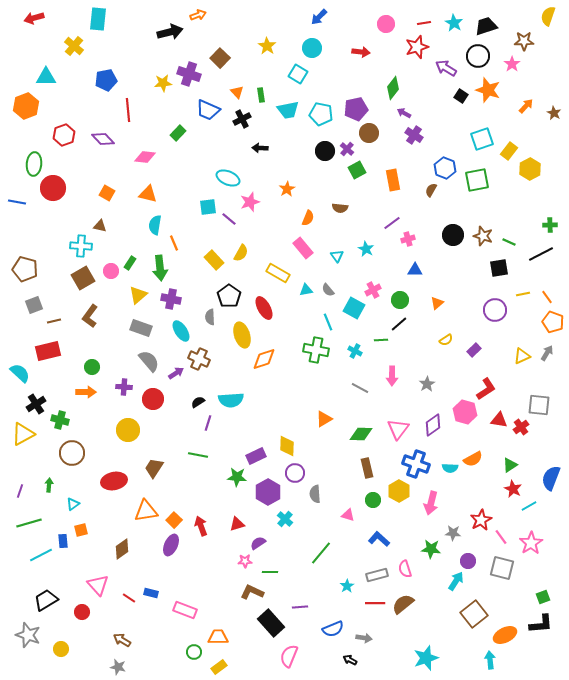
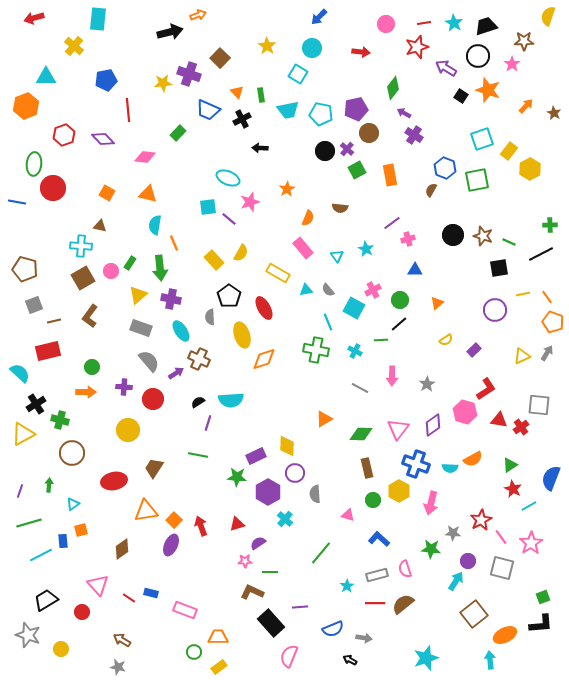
orange rectangle at (393, 180): moved 3 px left, 5 px up
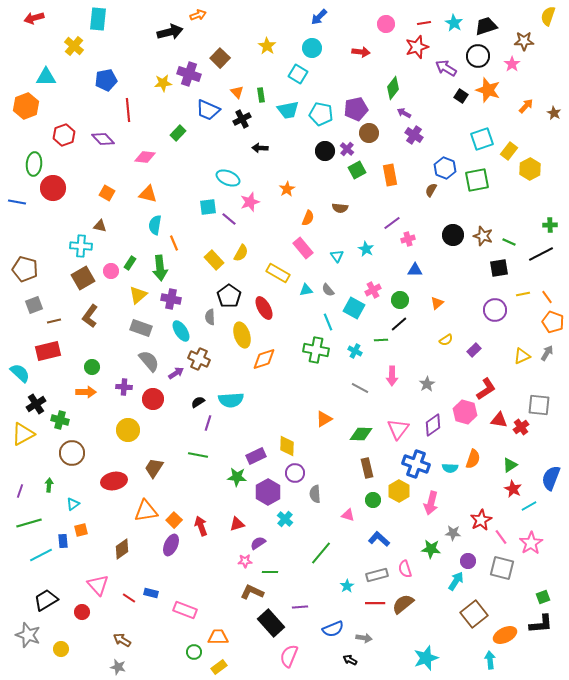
orange semicircle at (473, 459): rotated 42 degrees counterclockwise
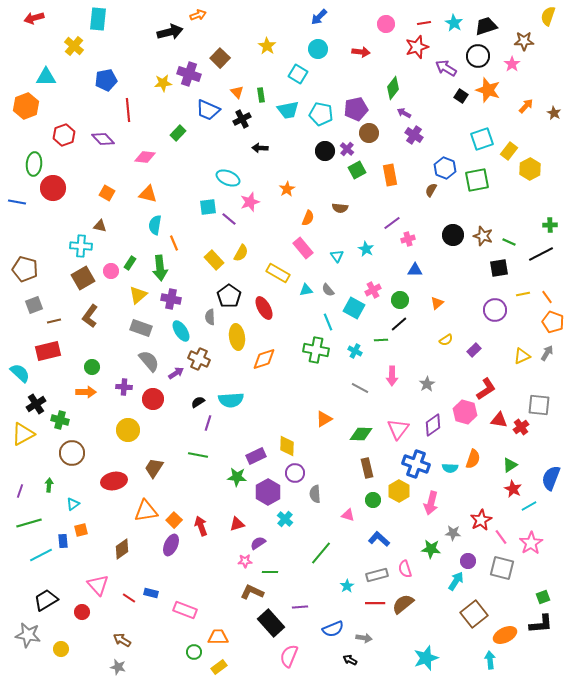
cyan circle at (312, 48): moved 6 px right, 1 px down
yellow ellipse at (242, 335): moved 5 px left, 2 px down; rotated 10 degrees clockwise
gray star at (28, 635): rotated 10 degrees counterclockwise
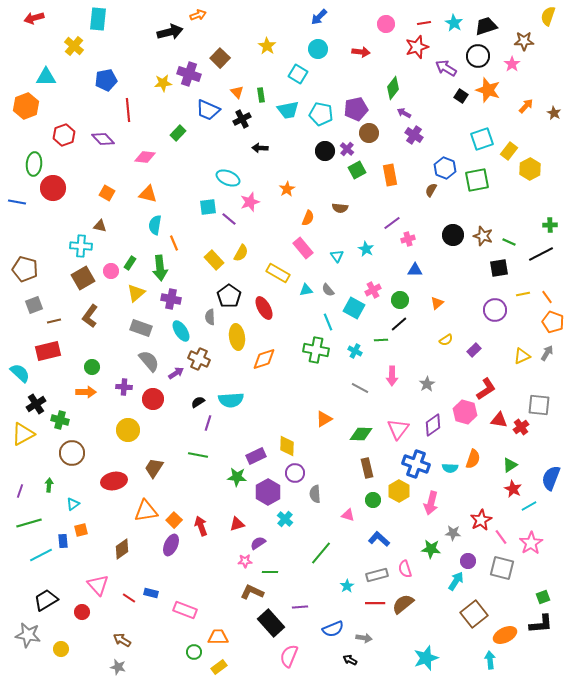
yellow triangle at (138, 295): moved 2 px left, 2 px up
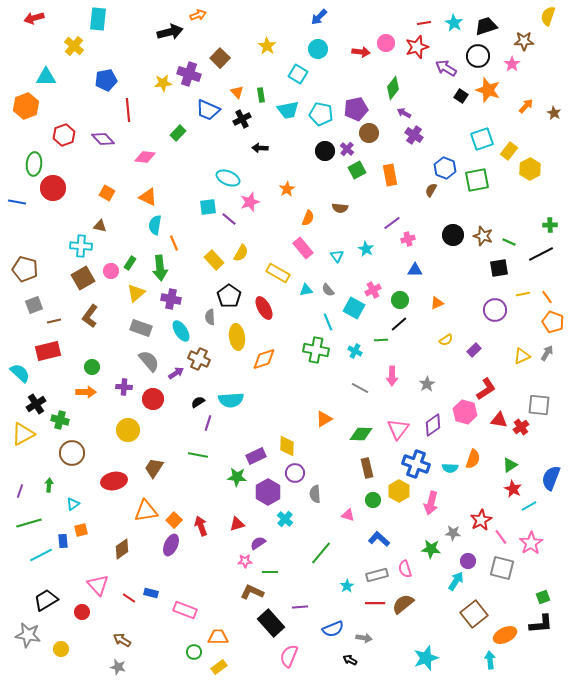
pink circle at (386, 24): moved 19 px down
orange triangle at (148, 194): moved 3 px down; rotated 12 degrees clockwise
orange triangle at (437, 303): rotated 16 degrees clockwise
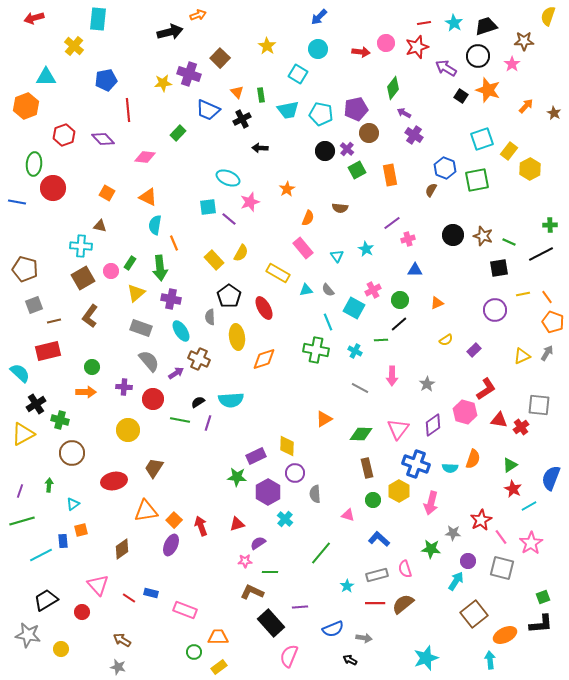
green line at (198, 455): moved 18 px left, 35 px up
green line at (29, 523): moved 7 px left, 2 px up
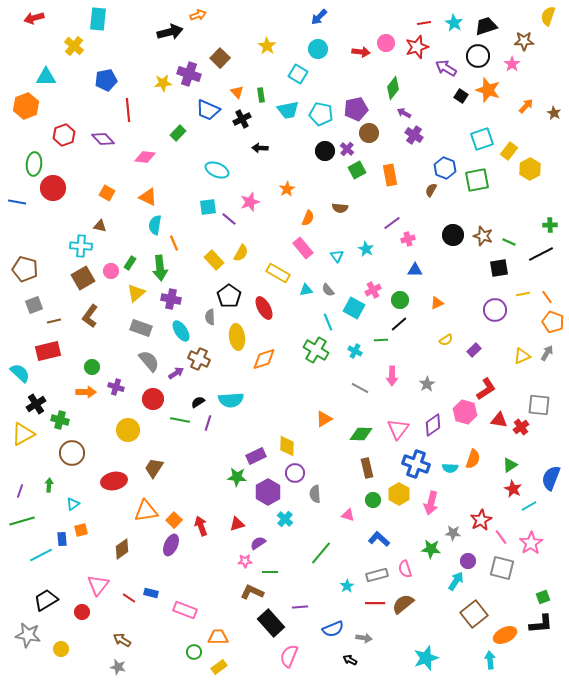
cyan ellipse at (228, 178): moved 11 px left, 8 px up
green cross at (316, 350): rotated 20 degrees clockwise
purple cross at (124, 387): moved 8 px left; rotated 14 degrees clockwise
yellow hexagon at (399, 491): moved 3 px down
blue rectangle at (63, 541): moved 1 px left, 2 px up
pink triangle at (98, 585): rotated 20 degrees clockwise
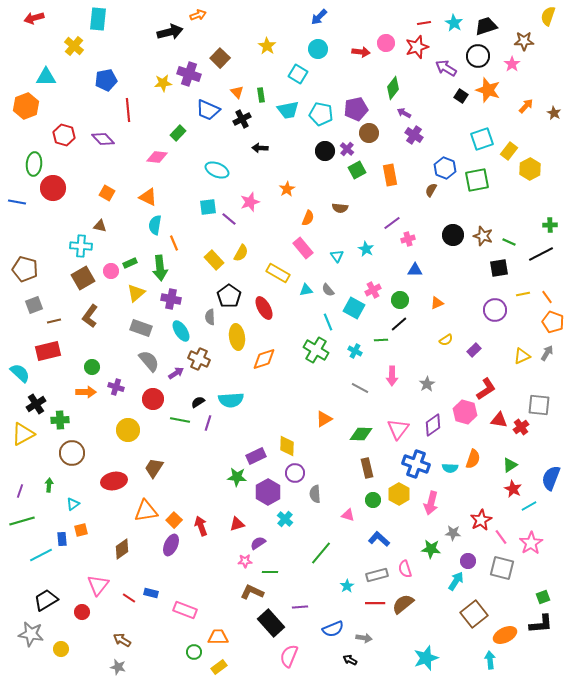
red hexagon at (64, 135): rotated 25 degrees counterclockwise
pink diamond at (145, 157): moved 12 px right
green rectangle at (130, 263): rotated 32 degrees clockwise
green cross at (60, 420): rotated 18 degrees counterclockwise
gray star at (28, 635): moved 3 px right, 1 px up
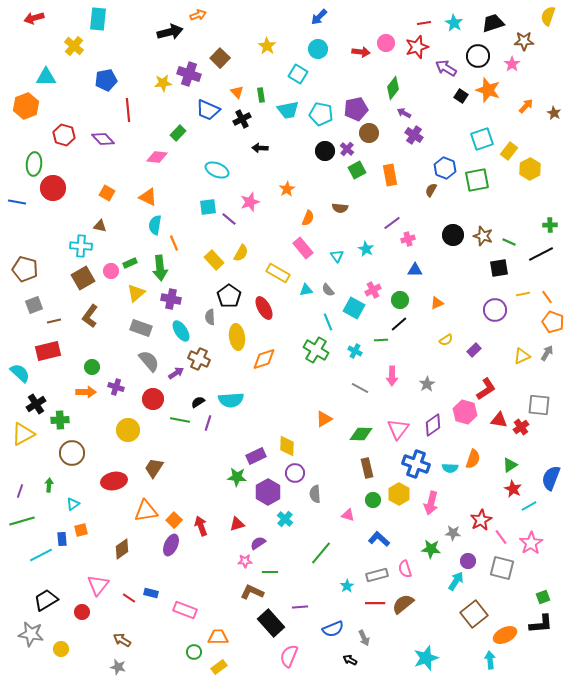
black trapezoid at (486, 26): moved 7 px right, 3 px up
gray arrow at (364, 638): rotated 56 degrees clockwise
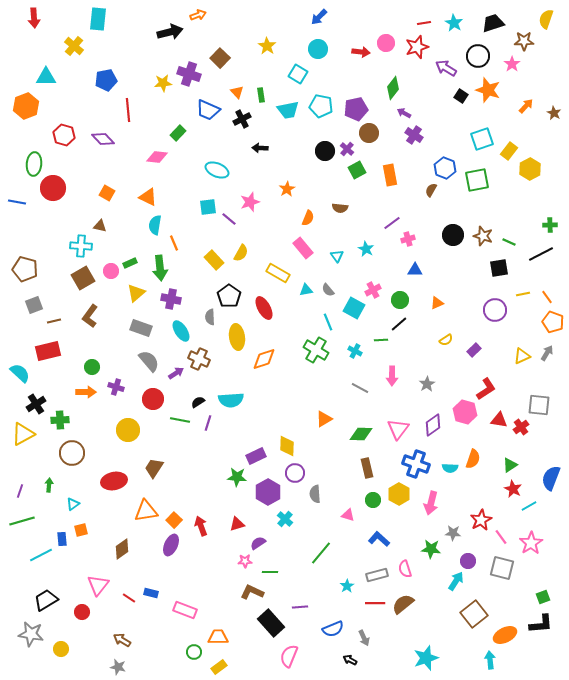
yellow semicircle at (548, 16): moved 2 px left, 3 px down
red arrow at (34, 18): rotated 78 degrees counterclockwise
cyan pentagon at (321, 114): moved 8 px up
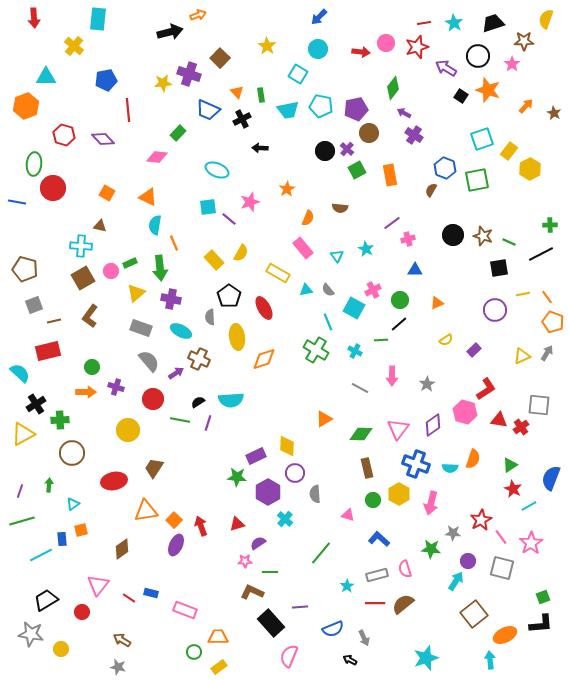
cyan ellipse at (181, 331): rotated 30 degrees counterclockwise
purple ellipse at (171, 545): moved 5 px right
